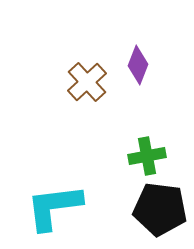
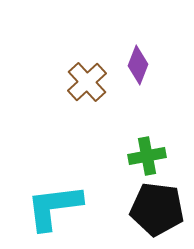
black pentagon: moved 3 px left
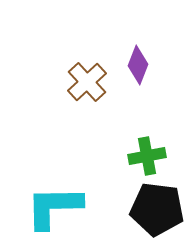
cyan L-shape: rotated 6 degrees clockwise
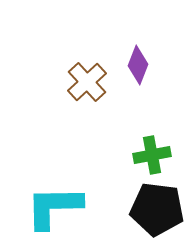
green cross: moved 5 px right, 1 px up
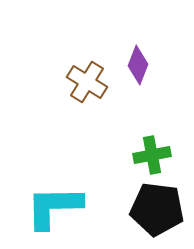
brown cross: rotated 15 degrees counterclockwise
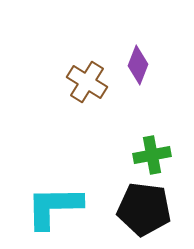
black pentagon: moved 13 px left
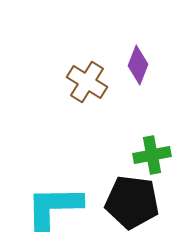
black pentagon: moved 12 px left, 7 px up
